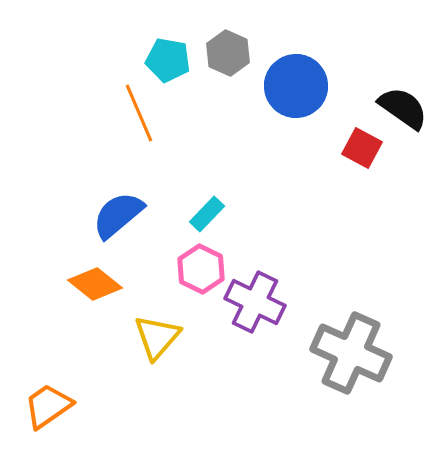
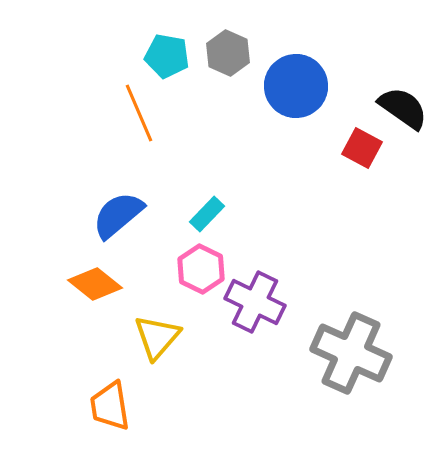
cyan pentagon: moved 1 px left, 4 px up
orange trapezoid: moved 62 px right; rotated 64 degrees counterclockwise
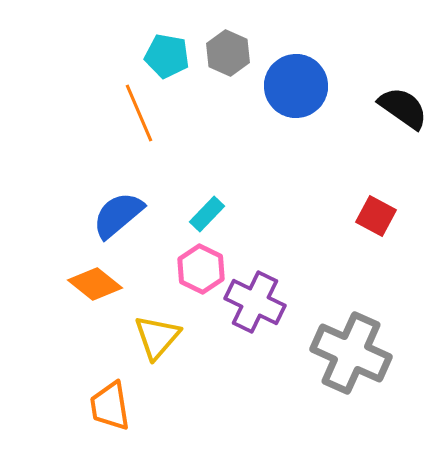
red square: moved 14 px right, 68 px down
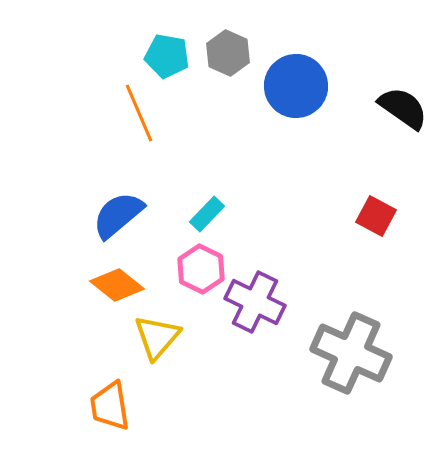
orange diamond: moved 22 px right, 1 px down
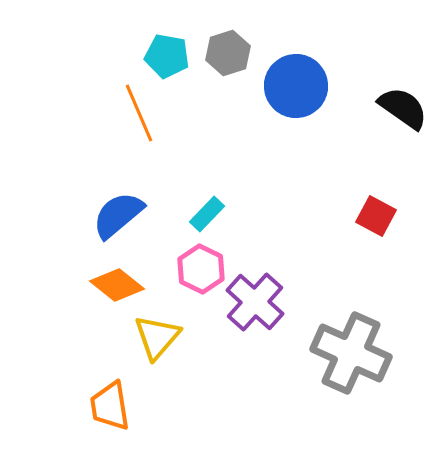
gray hexagon: rotated 18 degrees clockwise
purple cross: rotated 16 degrees clockwise
